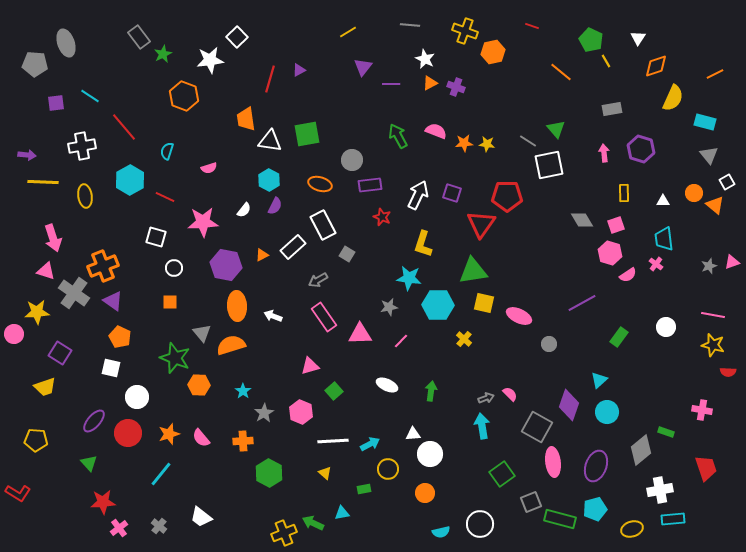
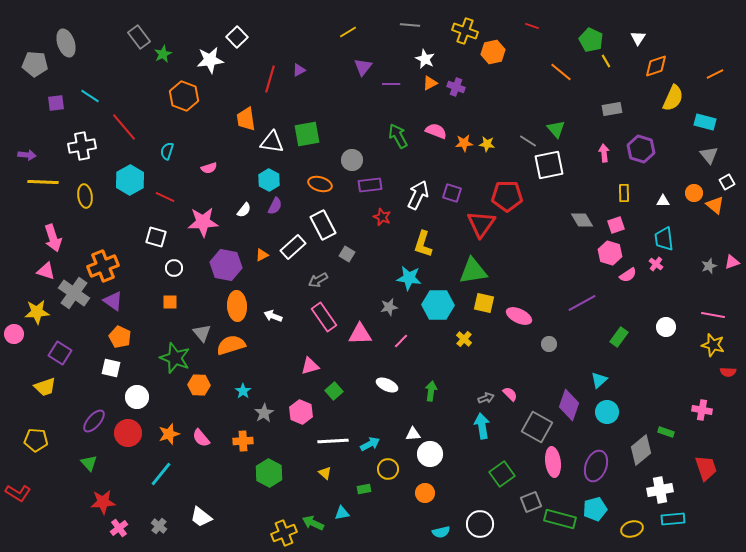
white triangle at (270, 141): moved 2 px right, 1 px down
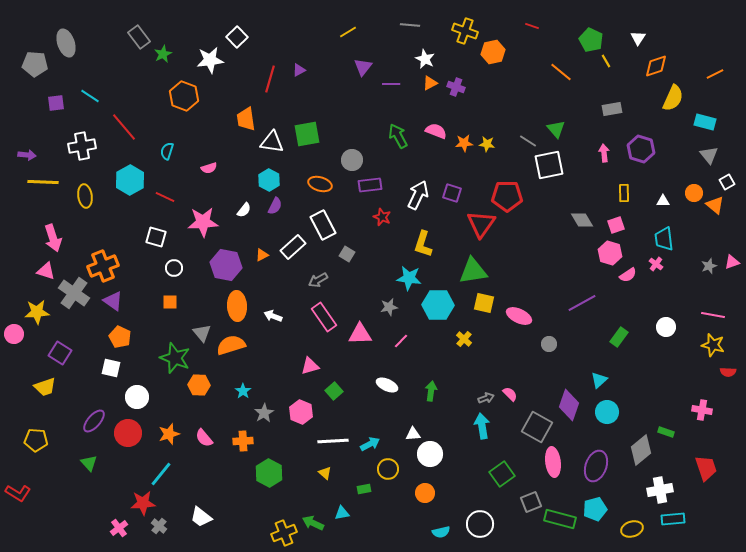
pink semicircle at (201, 438): moved 3 px right
red star at (103, 502): moved 40 px right, 1 px down
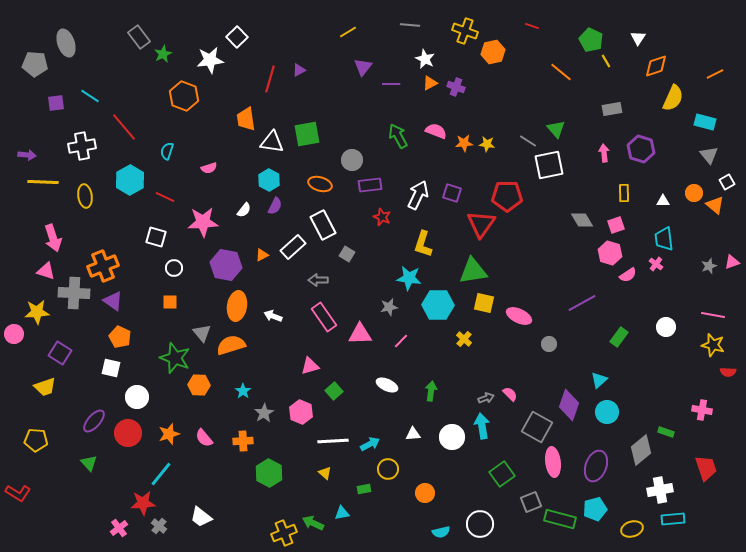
gray arrow at (318, 280): rotated 30 degrees clockwise
gray cross at (74, 293): rotated 32 degrees counterclockwise
orange ellipse at (237, 306): rotated 12 degrees clockwise
white circle at (430, 454): moved 22 px right, 17 px up
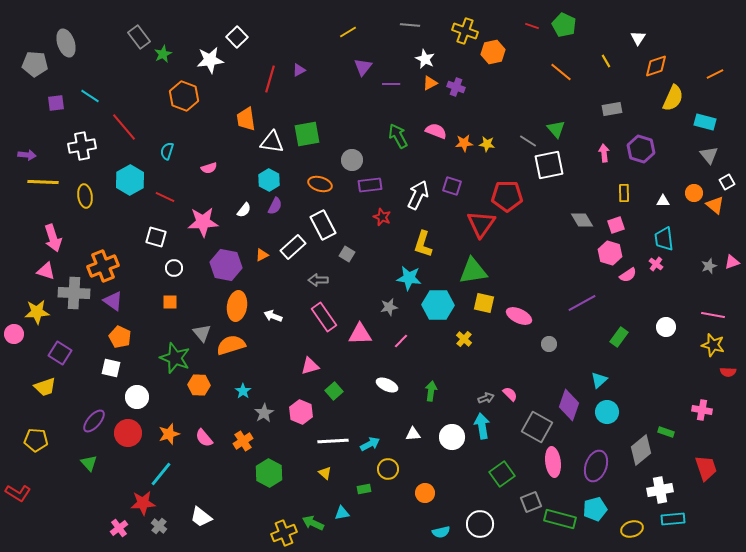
green pentagon at (591, 40): moved 27 px left, 15 px up
purple square at (452, 193): moved 7 px up
orange cross at (243, 441): rotated 30 degrees counterclockwise
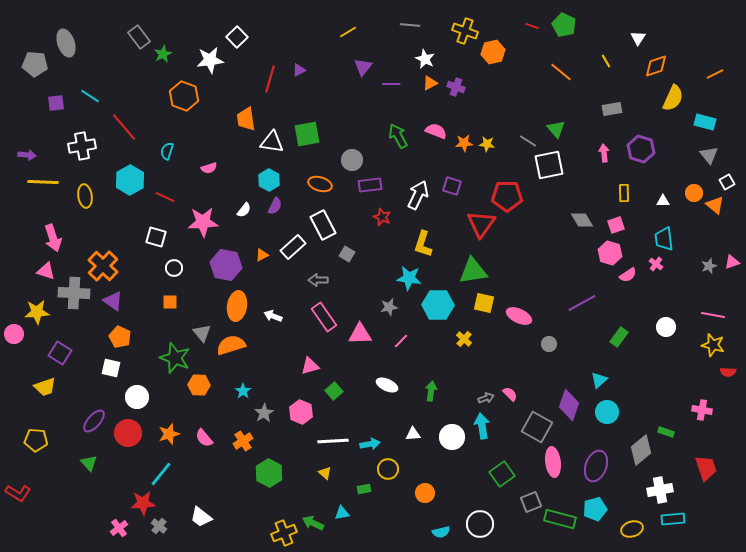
orange cross at (103, 266): rotated 24 degrees counterclockwise
cyan arrow at (370, 444): rotated 18 degrees clockwise
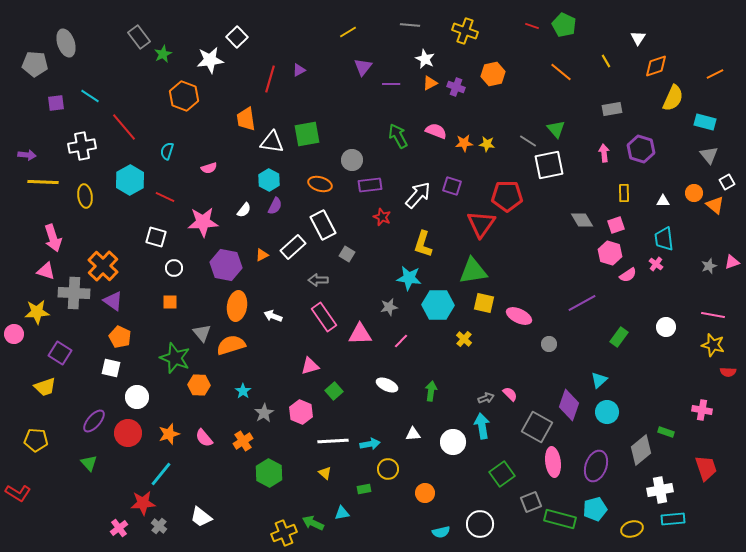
orange hexagon at (493, 52): moved 22 px down
white arrow at (418, 195): rotated 16 degrees clockwise
white circle at (452, 437): moved 1 px right, 5 px down
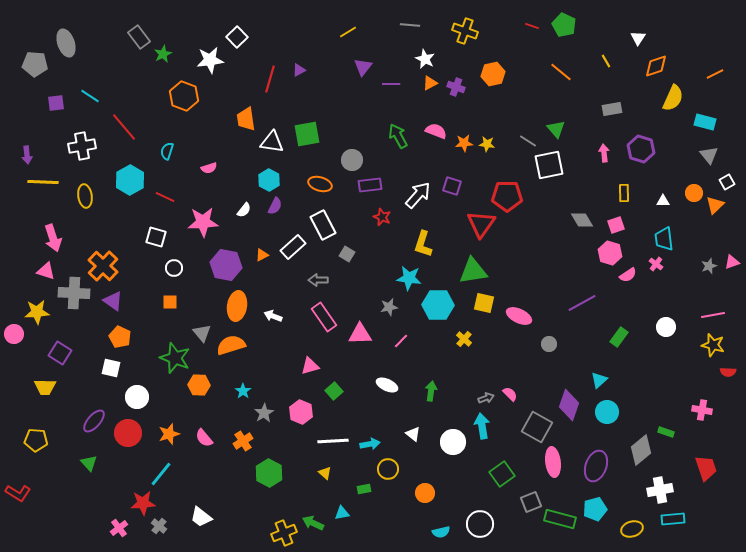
purple arrow at (27, 155): rotated 78 degrees clockwise
orange triangle at (715, 205): rotated 36 degrees clockwise
pink line at (713, 315): rotated 20 degrees counterclockwise
yellow trapezoid at (45, 387): rotated 20 degrees clockwise
white triangle at (413, 434): rotated 42 degrees clockwise
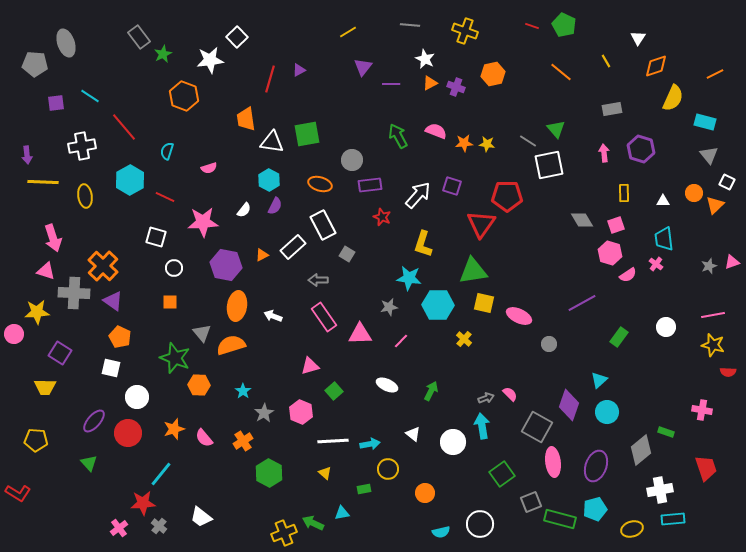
white square at (727, 182): rotated 35 degrees counterclockwise
green arrow at (431, 391): rotated 18 degrees clockwise
orange star at (169, 434): moved 5 px right, 5 px up
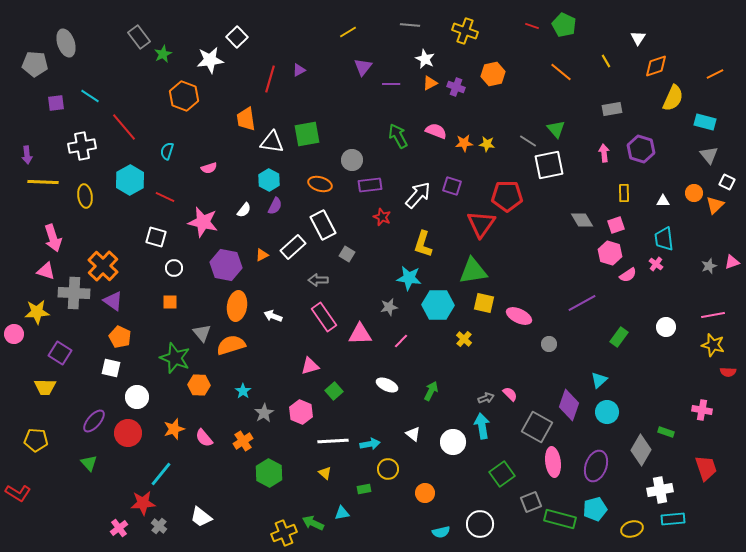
pink star at (203, 222): rotated 16 degrees clockwise
gray diamond at (641, 450): rotated 20 degrees counterclockwise
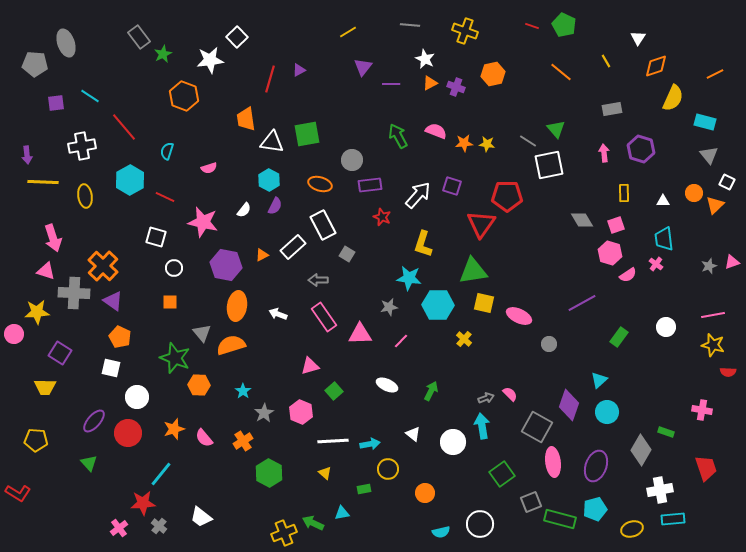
white arrow at (273, 316): moved 5 px right, 2 px up
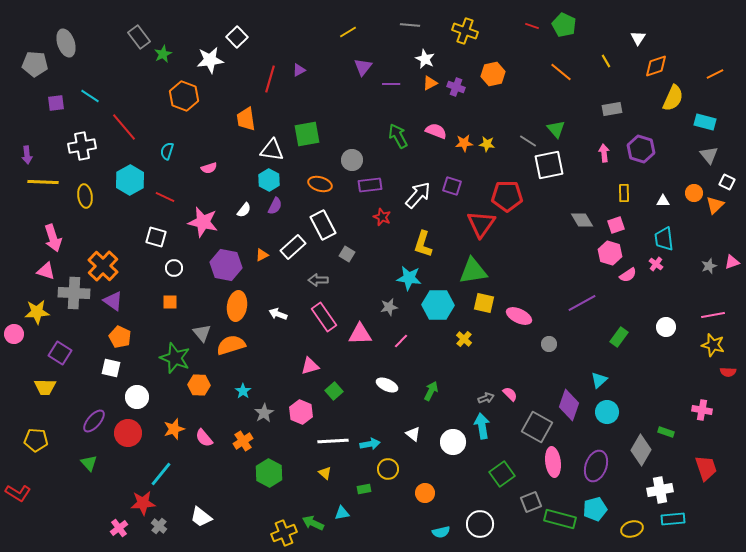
white triangle at (272, 142): moved 8 px down
